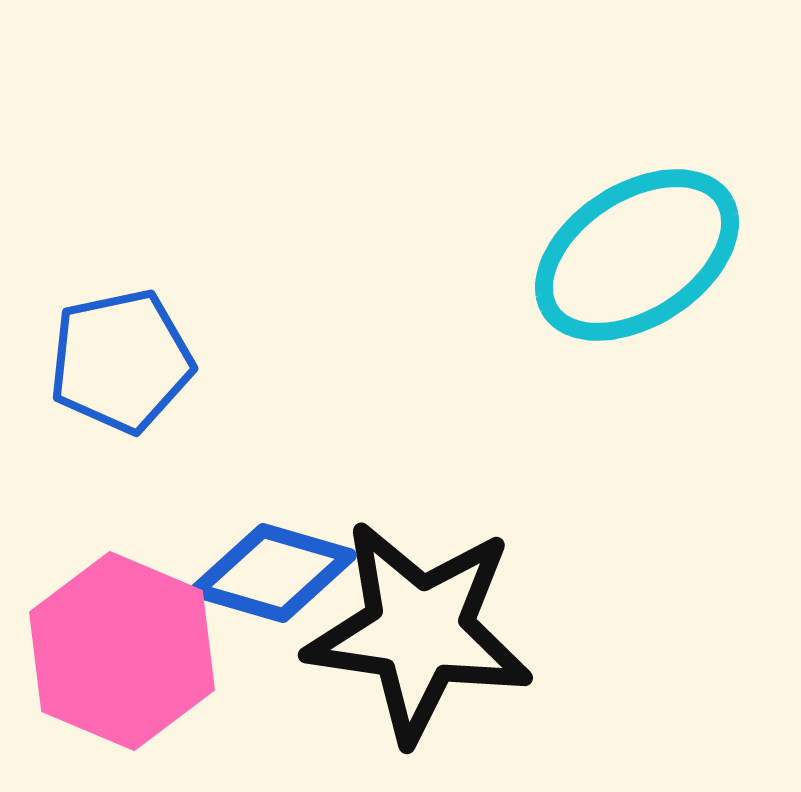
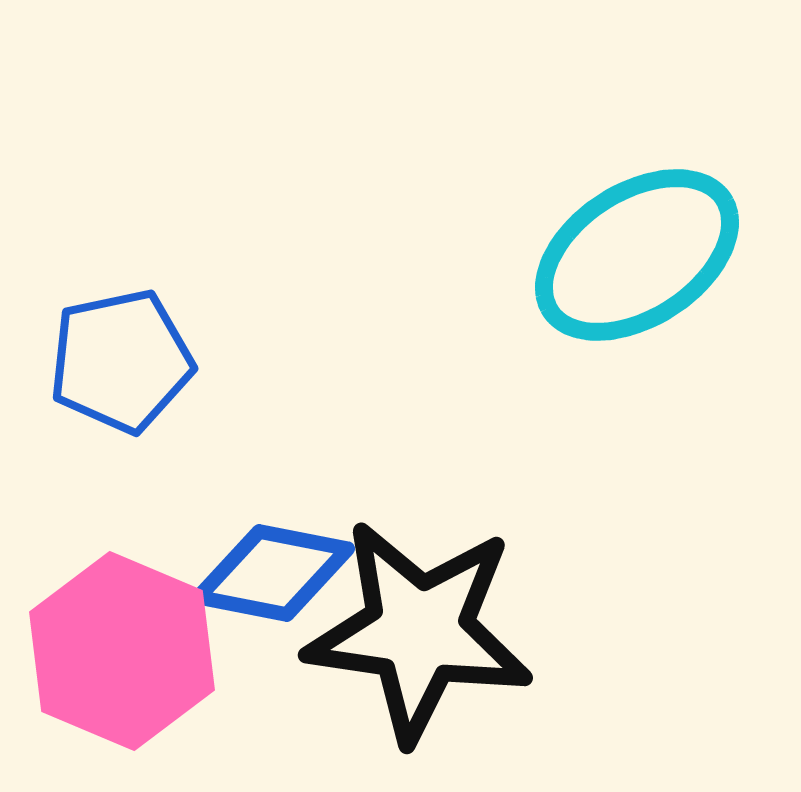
blue diamond: rotated 5 degrees counterclockwise
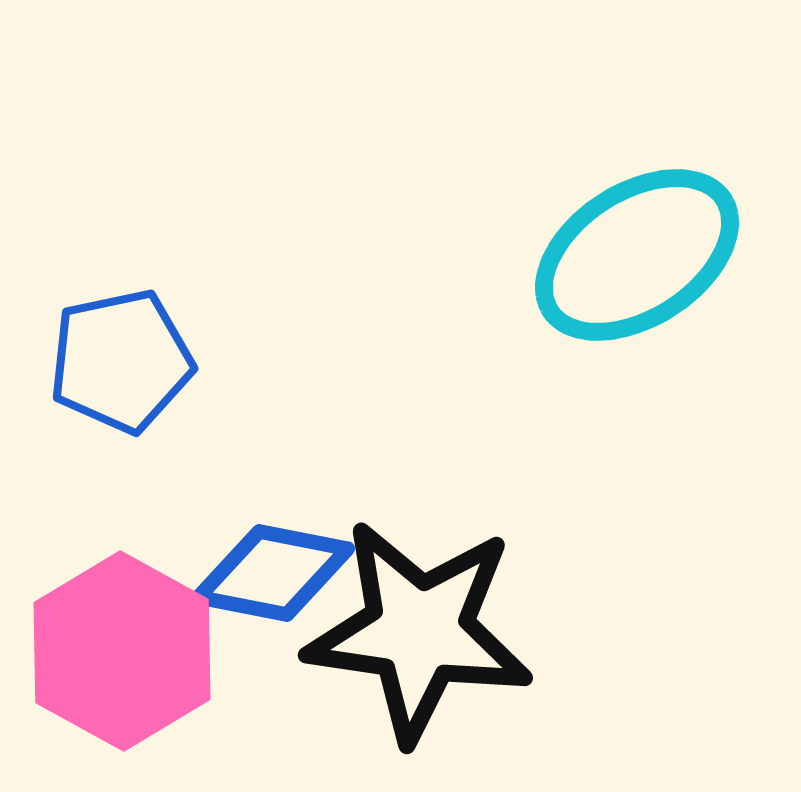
pink hexagon: rotated 6 degrees clockwise
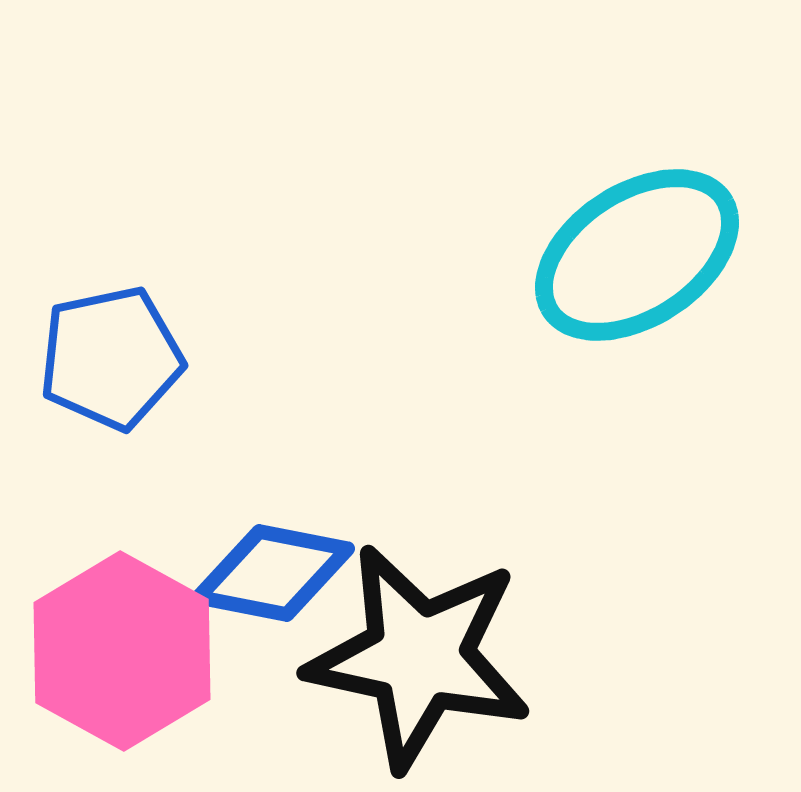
blue pentagon: moved 10 px left, 3 px up
black star: moved 26 px down; rotated 4 degrees clockwise
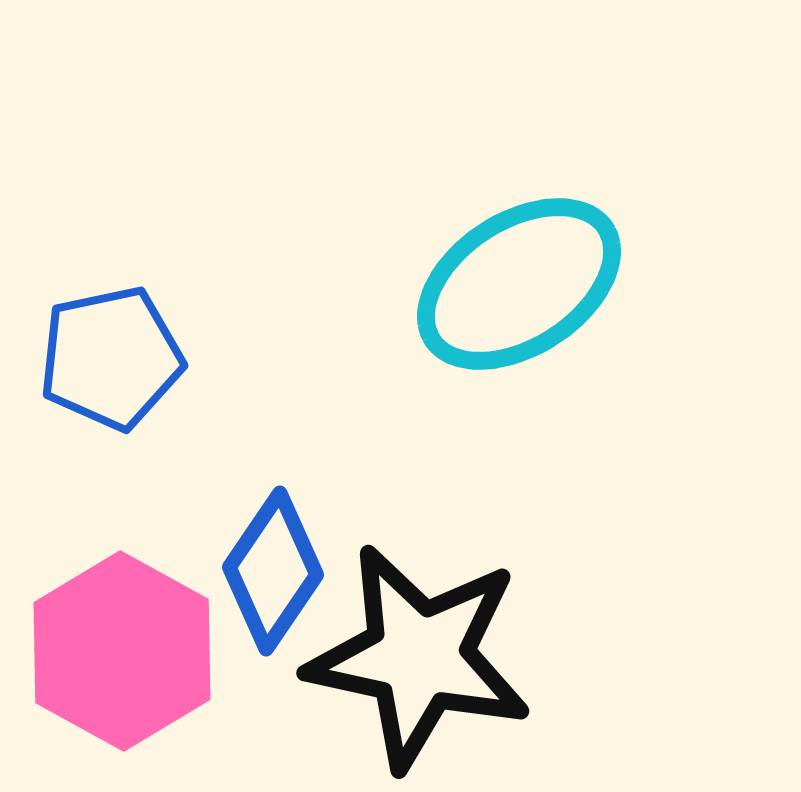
cyan ellipse: moved 118 px left, 29 px down
blue diamond: moved 2 px up; rotated 67 degrees counterclockwise
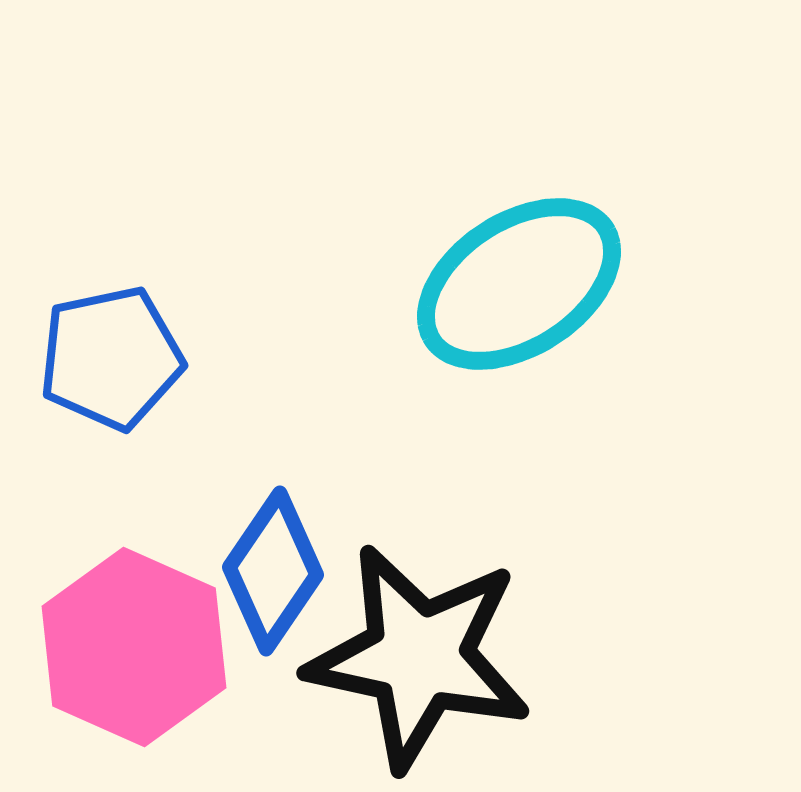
pink hexagon: moved 12 px right, 4 px up; rotated 5 degrees counterclockwise
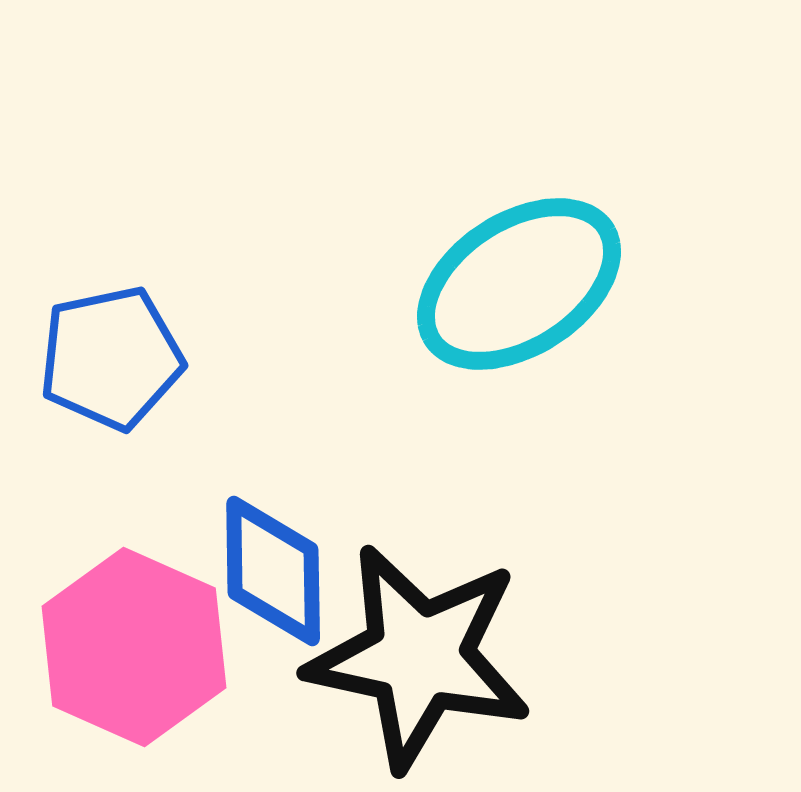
blue diamond: rotated 35 degrees counterclockwise
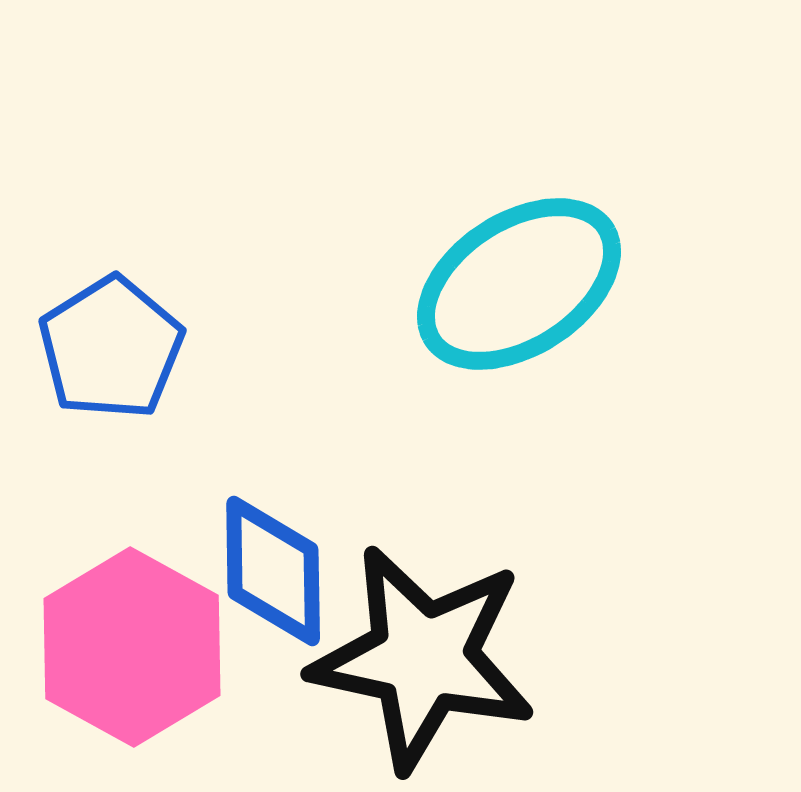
blue pentagon: moved 10 px up; rotated 20 degrees counterclockwise
pink hexagon: moved 2 px left; rotated 5 degrees clockwise
black star: moved 4 px right, 1 px down
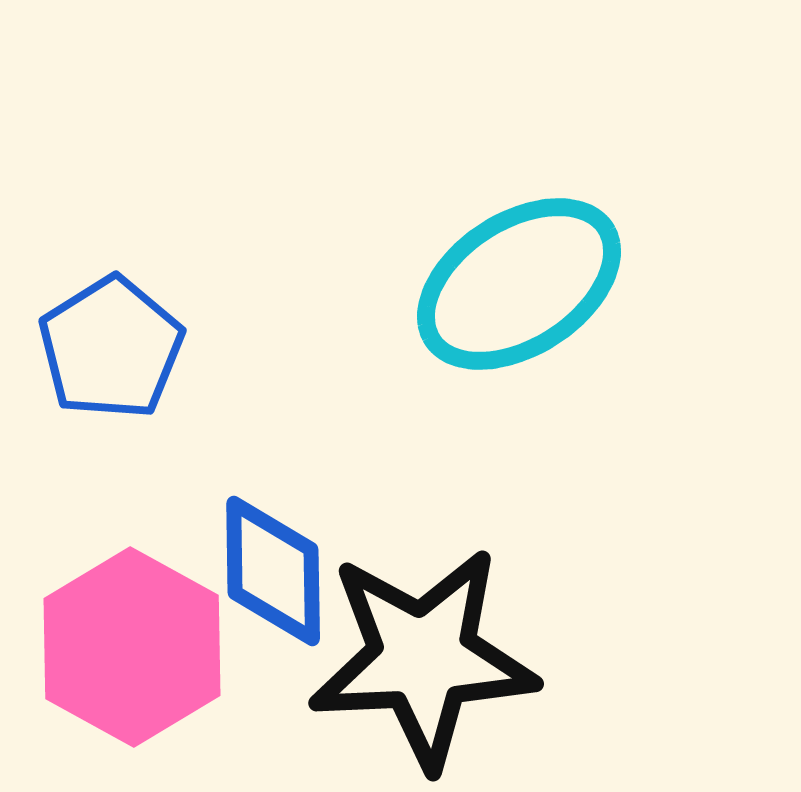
black star: rotated 15 degrees counterclockwise
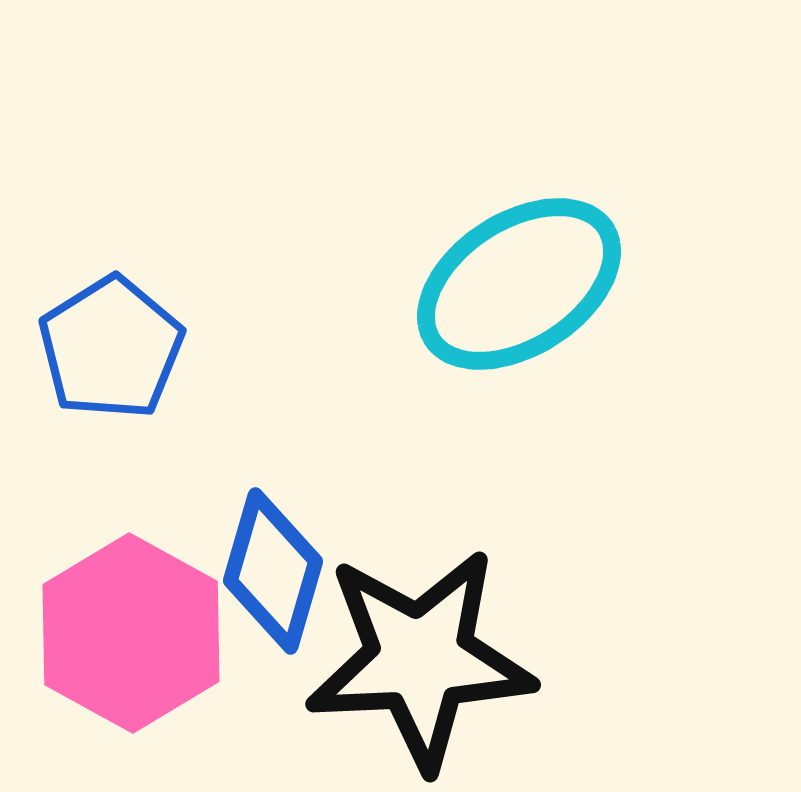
blue diamond: rotated 17 degrees clockwise
pink hexagon: moved 1 px left, 14 px up
black star: moved 3 px left, 1 px down
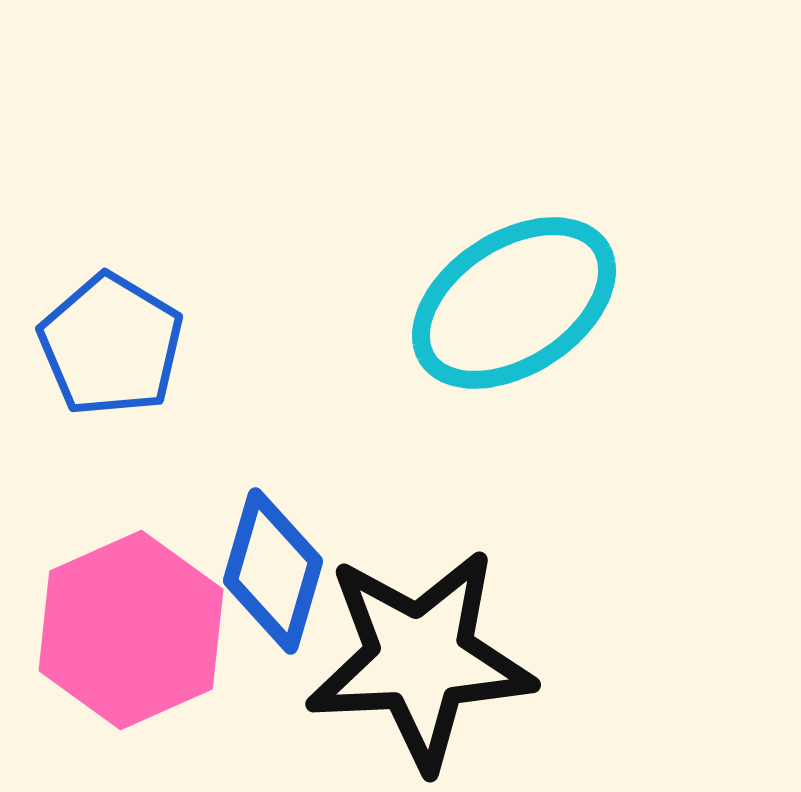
cyan ellipse: moved 5 px left, 19 px down
blue pentagon: moved 3 px up; rotated 9 degrees counterclockwise
pink hexagon: moved 3 px up; rotated 7 degrees clockwise
